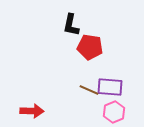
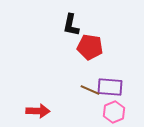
brown line: moved 1 px right
red arrow: moved 6 px right
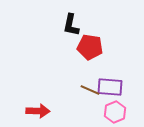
pink hexagon: moved 1 px right
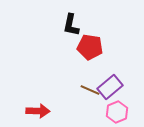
purple rectangle: rotated 45 degrees counterclockwise
pink hexagon: moved 2 px right
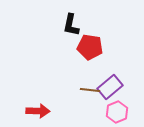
brown line: rotated 18 degrees counterclockwise
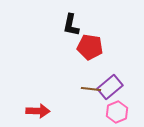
brown line: moved 1 px right, 1 px up
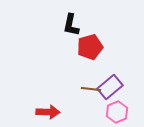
red pentagon: rotated 25 degrees counterclockwise
red arrow: moved 10 px right, 1 px down
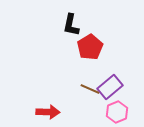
red pentagon: rotated 15 degrees counterclockwise
brown line: moved 1 px left; rotated 18 degrees clockwise
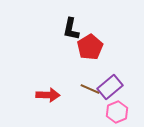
black L-shape: moved 4 px down
red arrow: moved 17 px up
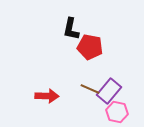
red pentagon: rotated 30 degrees counterclockwise
purple rectangle: moved 1 px left, 4 px down; rotated 10 degrees counterclockwise
red arrow: moved 1 px left, 1 px down
pink hexagon: rotated 25 degrees counterclockwise
